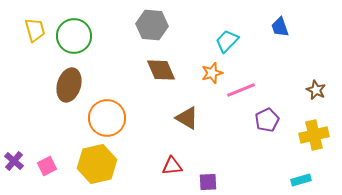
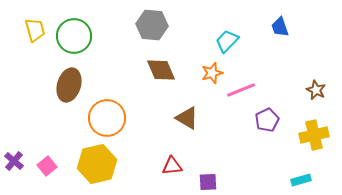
pink square: rotated 12 degrees counterclockwise
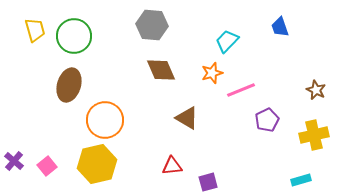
orange circle: moved 2 px left, 2 px down
purple square: rotated 12 degrees counterclockwise
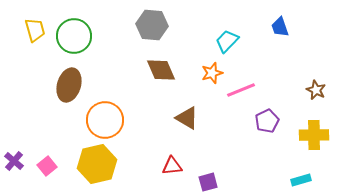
purple pentagon: moved 1 px down
yellow cross: rotated 12 degrees clockwise
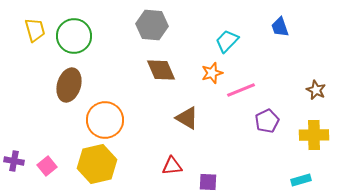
purple cross: rotated 30 degrees counterclockwise
purple square: rotated 18 degrees clockwise
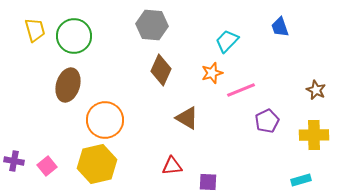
brown diamond: rotated 48 degrees clockwise
brown ellipse: moved 1 px left
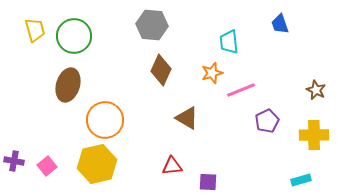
blue trapezoid: moved 3 px up
cyan trapezoid: moved 2 px right, 1 px down; rotated 50 degrees counterclockwise
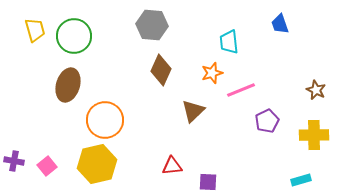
brown triangle: moved 6 px right, 7 px up; rotated 45 degrees clockwise
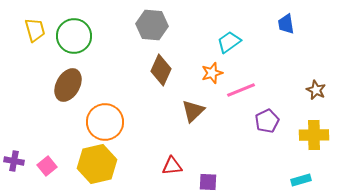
blue trapezoid: moved 6 px right; rotated 10 degrees clockwise
cyan trapezoid: rotated 60 degrees clockwise
brown ellipse: rotated 12 degrees clockwise
orange circle: moved 2 px down
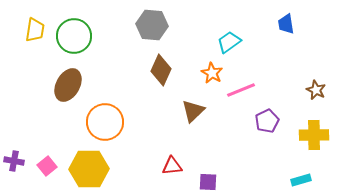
yellow trapezoid: rotated 25 degrees clockwise
orange star: rotated 25 degrees counterclockwise
yellow hexagon: moved 8 px left, 5 px down; rotated 12 degrees clockwise
